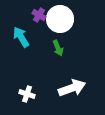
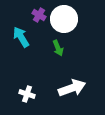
white circle: moved 4 px right
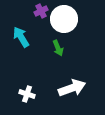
purple cross: moved 2 px right, 4 px up; rotated 32 degrees clockwise
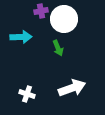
purple cross: rotated 16 degrees clockwise
cyan arrow: rotated 120 degrees clockwise
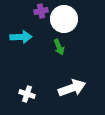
green arrow: moved 1 px right, 1 px up
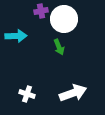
cyan arrow: moved 5 px left, 1 px up
white arrow: moved 1 px right, 5 px down
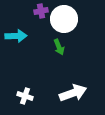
white cross: moved 2 px left, 2 px down
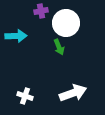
white circle: moved 2 px right, 4 px down
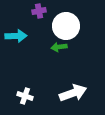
purple cross: moved 2 px left
white circle: moved 3 px down
green arrow: rotated 105 degrees clockwise
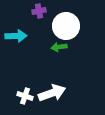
white arrow: moved 21 px left
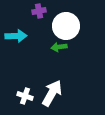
white arrow: rotated 40 degrees counterclockwise
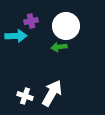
purple cross: moved 8 px left, 10 px down
